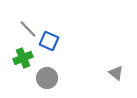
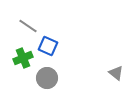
gray line: moved 3 px up; rotated 12 degrees counterclockwise
blue square: moved 1 px left, 5 px down
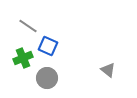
gray triangle: moved 8 px left, 3 px up
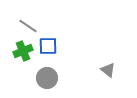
blue square: rotated 24 degrees counterclockwise
green cross: moved 7 px up
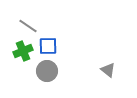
gray circle: moved 7 px up
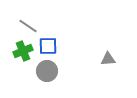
gray triangle: moved 11 px up; rotated 42 degrees counterclockwise
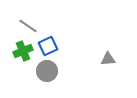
blue square: rotated 24 degrees counterclockwise
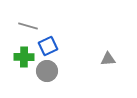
gray line: rotated 18 degrees counterclockwise
green cross: moved 1 px right, 6 px down; rotated 24 degrees clockwise
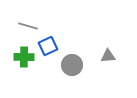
gray triangle: moved 3 px up
gray circle: moved 25 px right, 6 px up
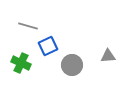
green cross: moved 3 px left, 6 px down; rotated 24 degrees clockwise
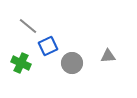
gray line: rotated 24 degrees clockwise
gray circle: moved 2 px up
